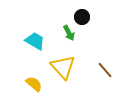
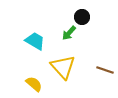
green arrow: rotated 70 degrees clockwise
brown line: rotated 30 degrees counterclockwise
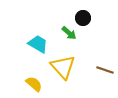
black circle: moved 1 px right, 1 px down
green arrow: rotated 91 degrees counterclockwise
cyan trapezoid: moved 3 px right, 3 px down
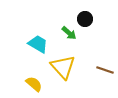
black circle: moved 2 px right, 1 px down
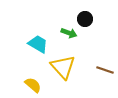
green arrow: rotated 21 degrees counterclockwise
yellow semicircle: moved 1 px left, 1 px down
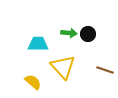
black circle: moved 3 px right, 15 px down
green arrow: rotated 14 degrees counterclockwise
cyan trapezoid: rotated 30 degrees counterclockwise
yellow semicircle: moved 3 px up
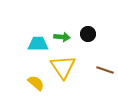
green arrow: moved 7 px left, 4 px down
yellow triangle: rotated 8 degrees clockwise
yellow semicircle: moved 3 px right, 1 px down
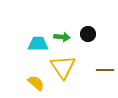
brown line: rotated 18 degrees counterclockwise
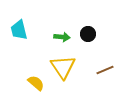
cyan trapezoid: moved 19 px left, 14 px up; rotated 105 degrees counterclockwise
brown line: rotated 24 degrees counterclockwise
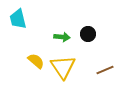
cyan trapezoid: moved 1 px left, 11 px up
yellow semicircle: moved 22 px up
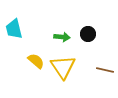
cyan trapezoid: moved 4 px left, 10 px down
brown line: rotated 36 degrees clockwise
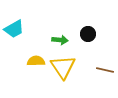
cyan trapezoid: rotated 105 degrees counterclockwise
green arrow: moved 2 px left, 3 px down
yellow semicircle: rotated 42 degrees counterclockwise
